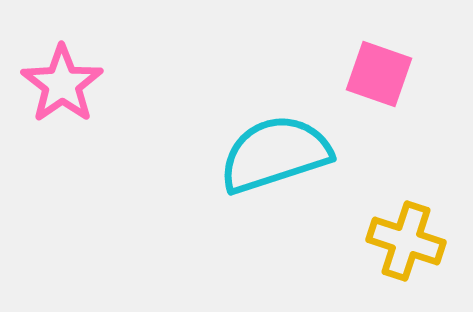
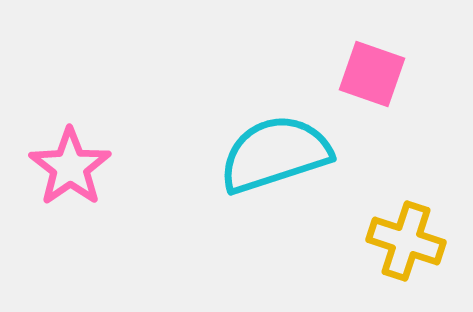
pink square: moved 7 px left
pink star: moved 8 px right, 83 px down
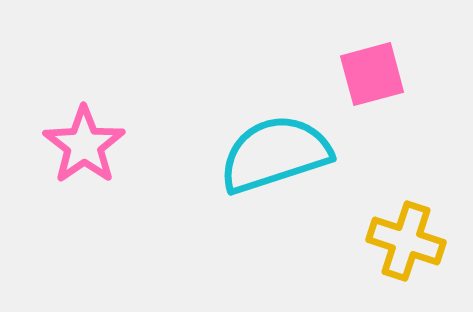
pink square: rotated 34 degrees counterclockwise
pink star: moved 14 px right, 22 px up
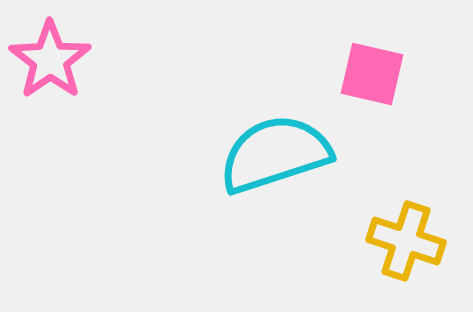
pink square: rotated 28 degrees clockwise
pink star: moved 34 px left, 85 px up
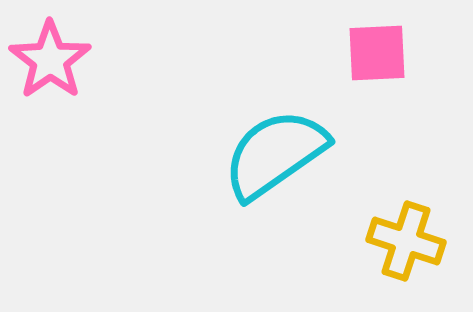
pink square: moved 5 px right, 21 px up; rotated 16 degrees counterclockwise
cyan semicircle: rotated 17 degrees counterclockwise
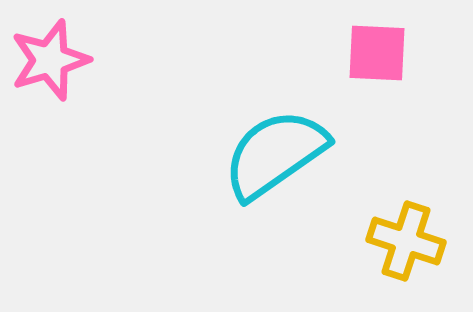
pink square: rotated 6 degrees clockwise
pink star: rotated 18 degrees clockwise
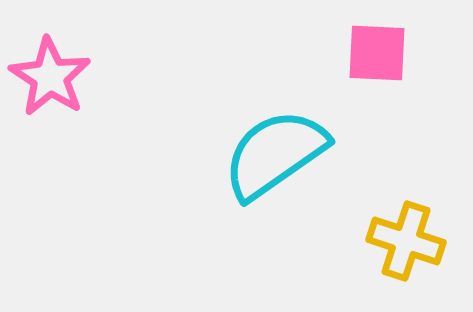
pink star: moved 17 px down; rotated 22 degrees counterclockwise
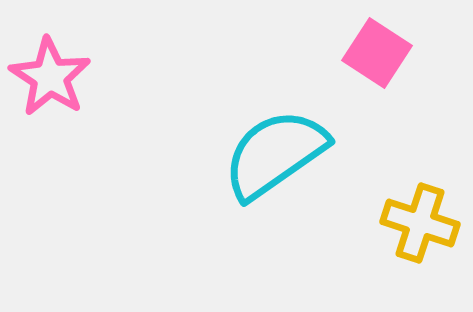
pink square: rotated 30 degrees clockwise
yellow cross: moved 14 px right, 18 px up
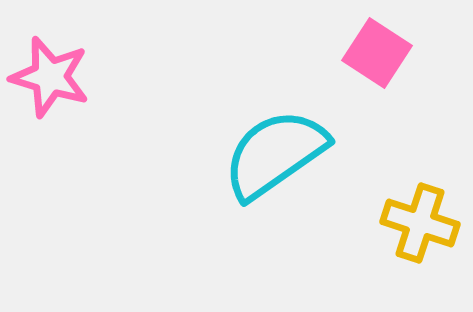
pink star: rotated 16 degrees counterclockwise
